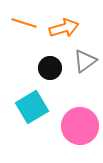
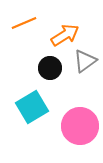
orange line: rotated 40 degrees counterclockwise
orange arrow: moved 1 px right, 7 px down; rotated 16 degrees counterclockwise
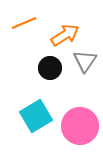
gray triangle: rotated 20 degrees counterclockwise
cyan square: moved 4 px right, 9 px down
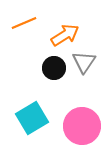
gray triangle: moved 1 px left, 1 px down
black circle: moved 4 px right
cyan square: moved 4 px left, 2 px down
pink circle: moved 2 px right
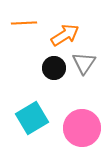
orange line: rotated 20 degrees clockwise
gray triangle: moved 1 px down
pink circle: moved 2 px down
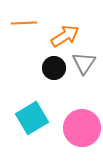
orange arrow: moved 1 px down
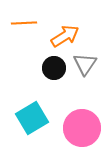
gray triangle: moved 1 px right, 1 px down
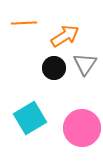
cyan square: moved 2 px left
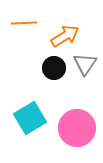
pink circle: moved 5 px left
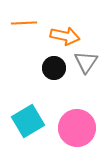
orange arrow: rotated 44 degrees clockwise
gray triangle: moved 1 px right, 2 px up
cyan square: moved 2 px left, 3 px down
